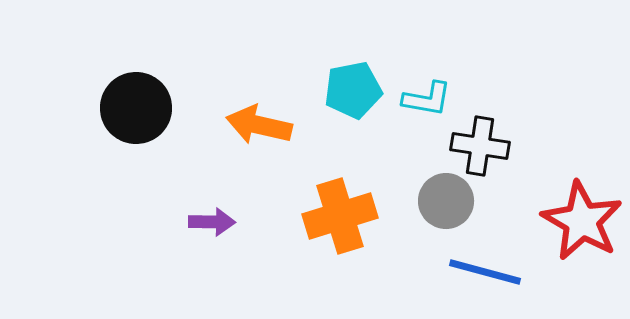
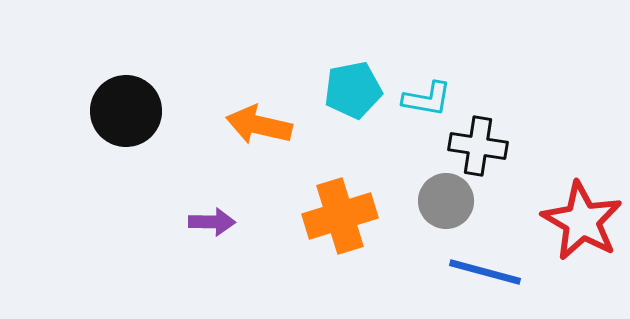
black circle: moved 10 px left, 3 px down
black cross: moved 2 px left
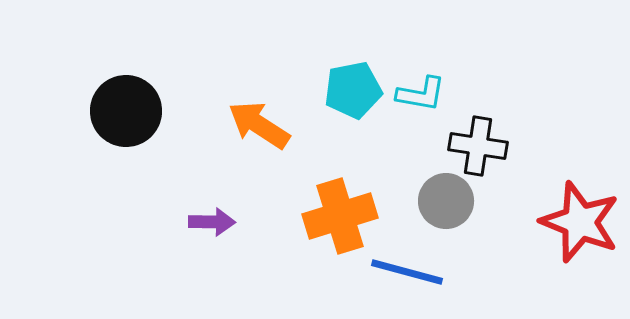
cyan L-shape: moved 6 px left, 5 px up
orange arrow: rotated 20 degrees clockwise
red star: moved 2 px left, 1 px down; rotated 8 degrees counterclockwise
blue line: moved 78 px left
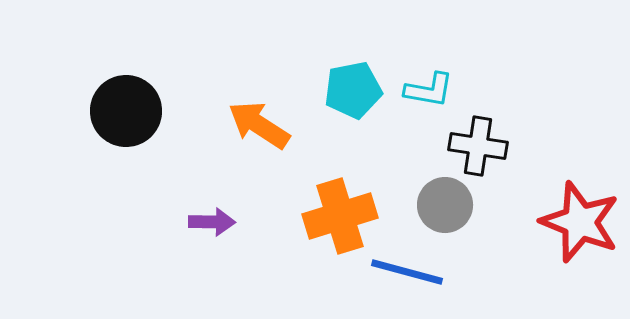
cyan L-shape: moved 8 px right, 4 px up
gray circle: moved 1 px left, 4 px down
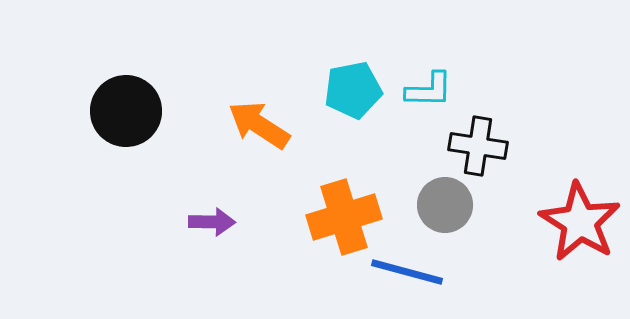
cyan L-shape: rotated 9 degrees counterclockwise
orange cross: moved 4 px right, 1 px down
red star: rotated 10 degrees clockwise
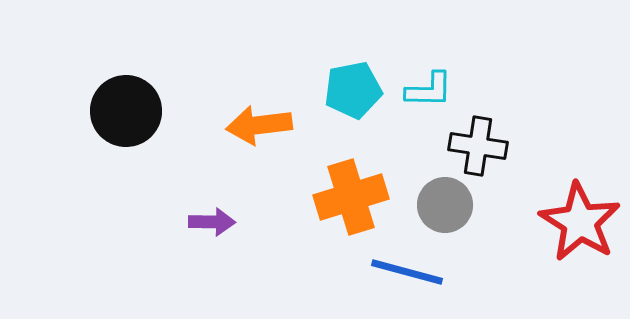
orange arrow: rotated 40 degrees counterclockwise
orange cross: moved 7 px right, 20 px up
